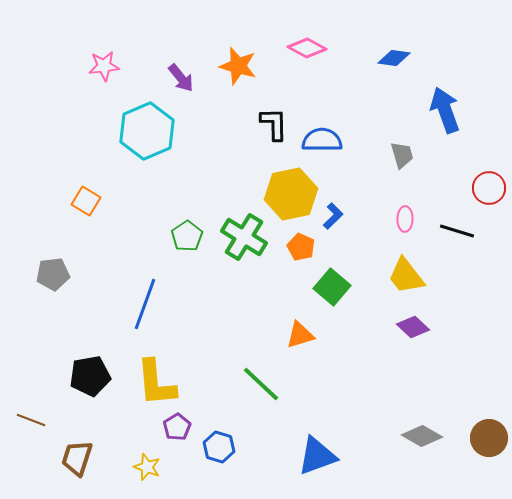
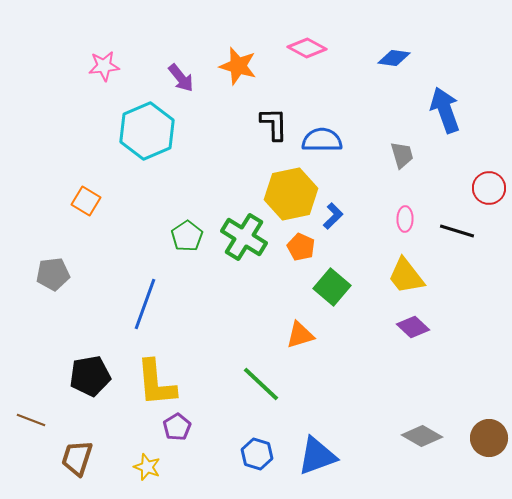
blue hexagon: moved 38 px right, 7 px down
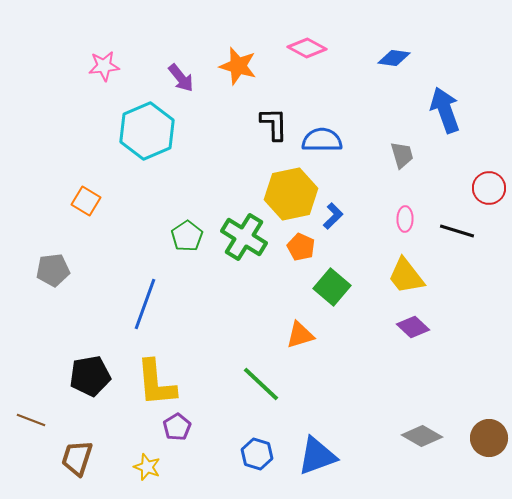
gray pentagon: moved 4 px up
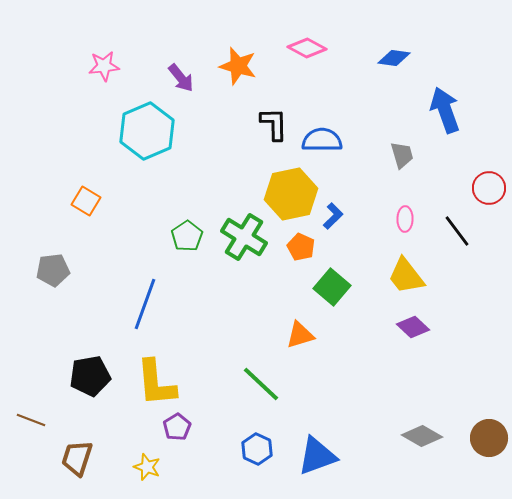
black line: rotated 36 degrees clockwise
blue hexagon: moved 5 px up; rotated 8 degrees clockwise
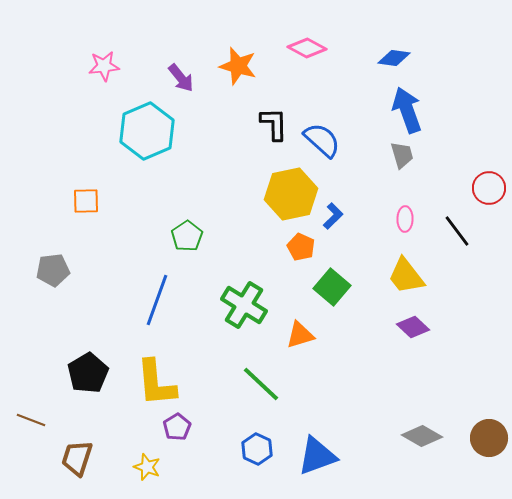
blue arrow: moved 38 px left
blue semicircle: rotated 42 degrees clockwise
orange square: rotated 32 degrees counterclockwise
green cross: moved 68 px down
blue line: moved 12 px right, 4 px up
black pentagon: moved 2 px left, 3 px up; rotated 21 degrees counterclockwise
